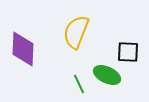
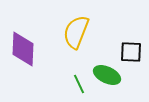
black square: moved 3 px right
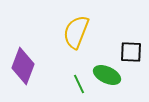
purple diamond: moved 17 px down; rotated 18 degrees clockwise
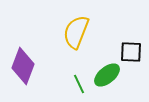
green ellipse: rotated 64 degrees counterclockwise
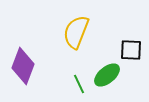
black square: moved 2 px up
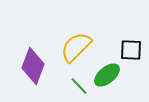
yellow semicircle: moved 15 px down; rotated 24 degrees clockwise
purple diamond: moved 10 px right
green line: moved 2 px down; rotated 18 degrees counterclockwise
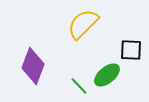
yellow semicircle: moved 7 px right, 23 px up
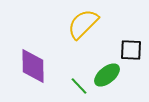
purple diamond: rotated 21 degrees counterclockwise
